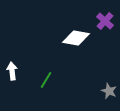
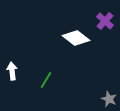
white diamond: rotated 28 degrees clockwise
gray star: moved 8 px down
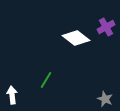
purple cross: moved 1 px right, 6 px down; rotated 18 degrees clockwise
white arrow: moved 24 px down
gray star: moved 4 px left
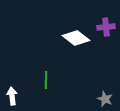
purple cross: rotated 24 degrees clockwise
green line: rotated 30 degrees counterclockwise
white arrow: moved 1 px down
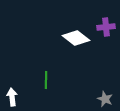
white arrow: moved 1 px down
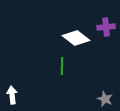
green line: moved 16 px right, 14 px up
white arrow: moved 2 px up
